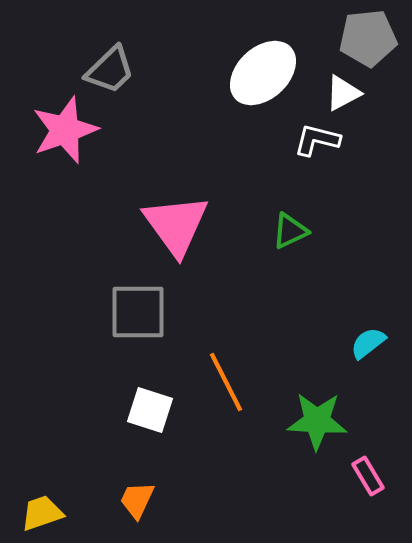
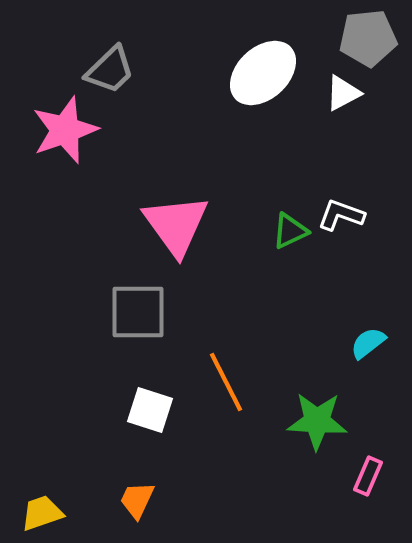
white L-shape: moved 24 px right, 75 px down; rotated 6 degrees clockwise
pink rectangle: rotated 54 degrees clockwise
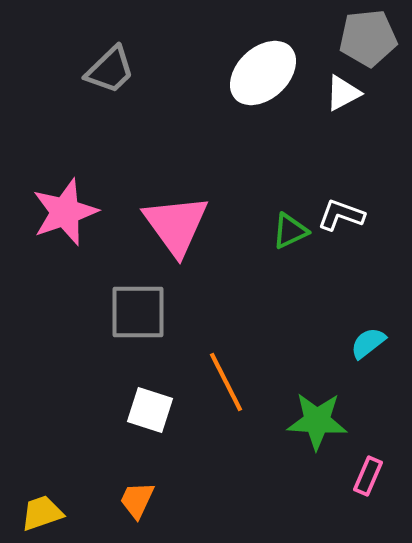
pink star: moved 82 px down
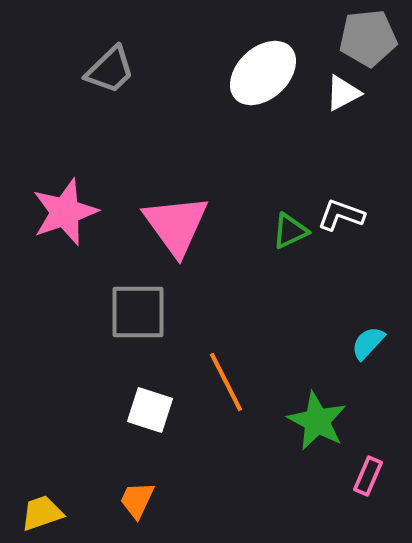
cyan semicircle: rotated 9 degrees counterclockwise
green star: rotated 24 degrees clockwise
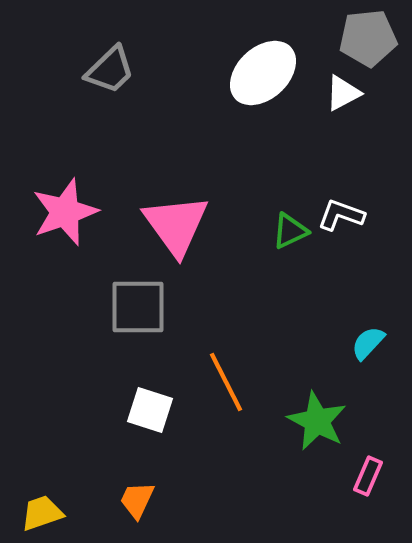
gray square: moved 5 px up
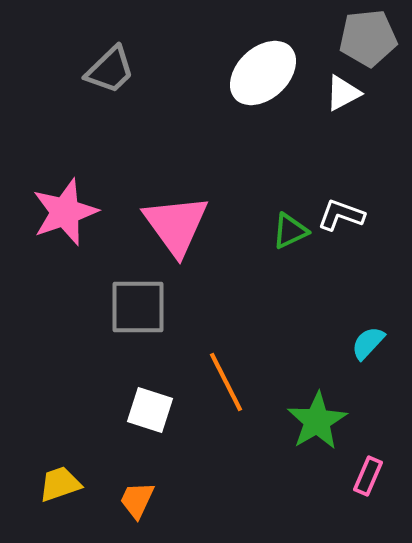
green star: rotated 14 degrees clockwise
yellow trapezoid: moved 18 px right, 29 px up
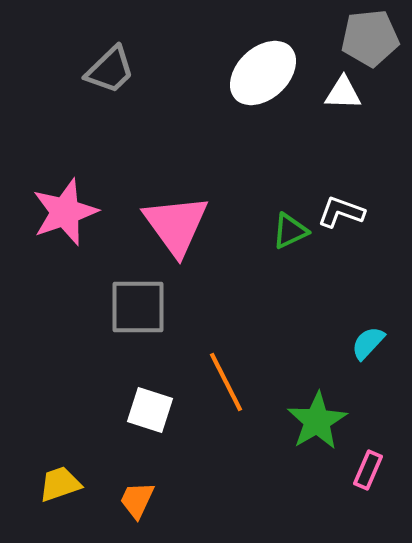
gray pentagon: moved 2 px right
white triangle: rotated 30 degrees clockwise
white L-shape: moved 3 px up
pink rectangle: moved 6 px up
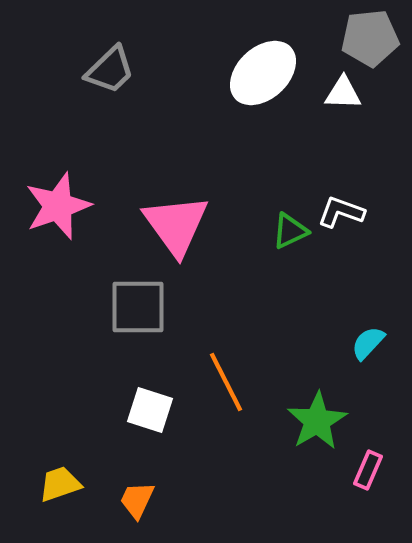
pink star: moved 7 px left, 6 px up
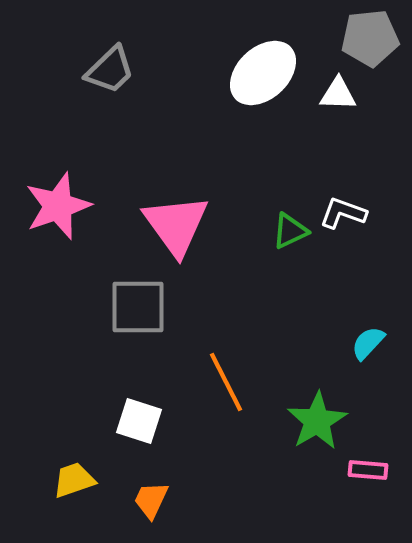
white triangle: moved 5 px left, 1 px down
white L-shape: moved 2 px right, 1 px down
white square: moved 11 px left, 11 px down
pink rectangle: rotated 72 degrees clockwise
yellow trapezoid: moved 14 px right, 4 px up
orange trapezoid: moved 14 px right
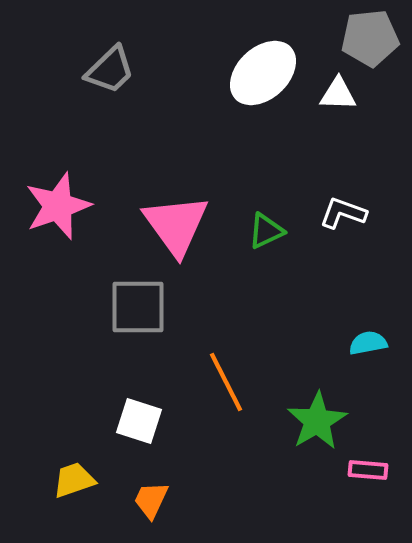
green triangle: moved 24 px left
cyan semicircle: rotated 36 degrees clockwise
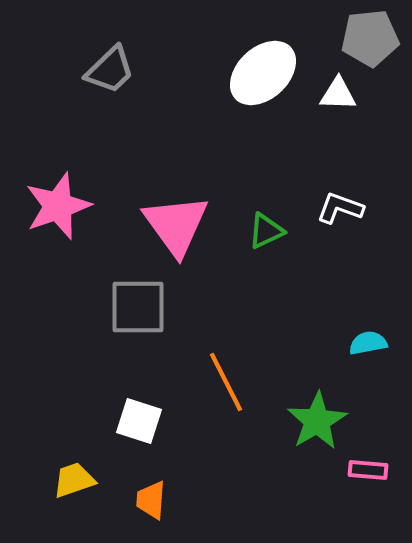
white L-shape: moved 3 px left, 5 px up
orange trapezoid: rotated 21 degrees counterclockwise
